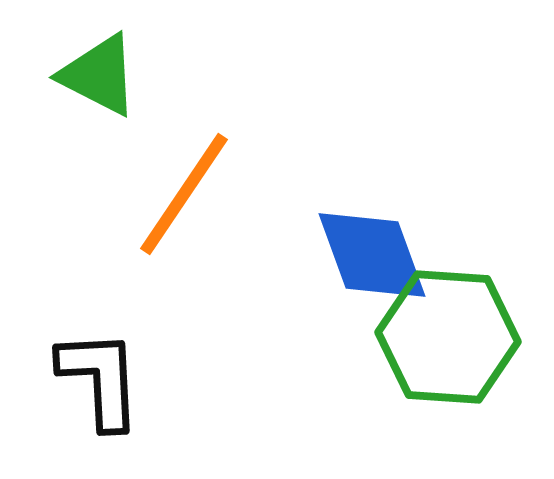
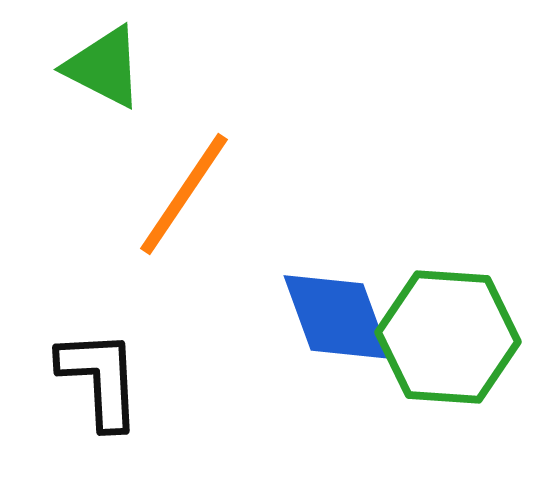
green triangle: moved 5 px right, 8 px up
blue diamond: moved 35 px left, 62 px down
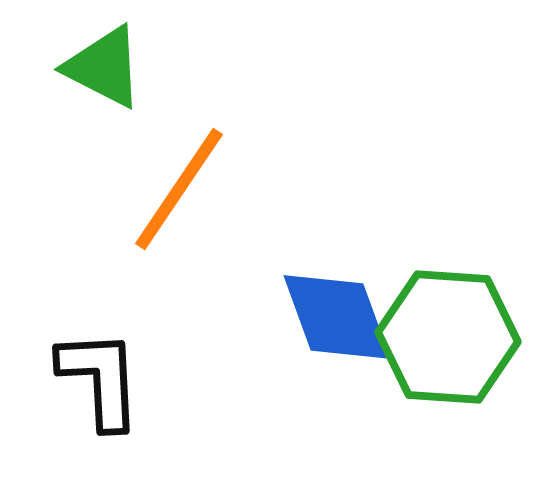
orange line: moved 5 px left, 5 px up
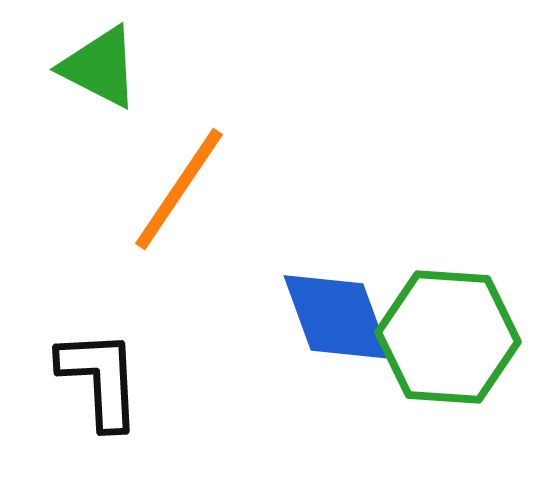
green triangle: moved 4 px left
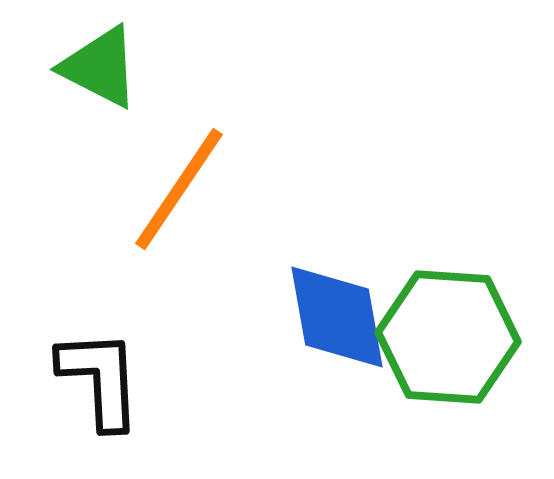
blue diamond: rotated 10 degrees clockwise
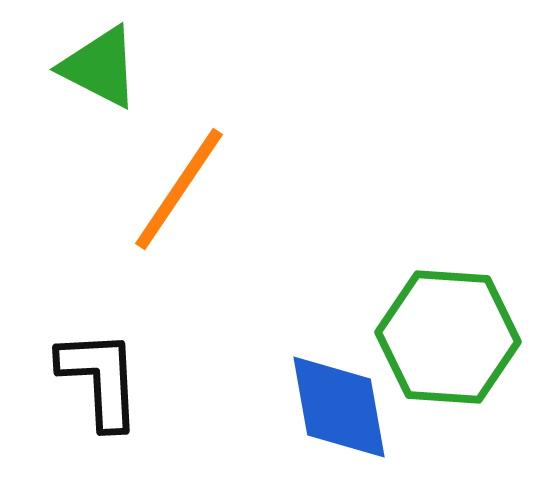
blue diamond: moved 2 px right, 90 px down
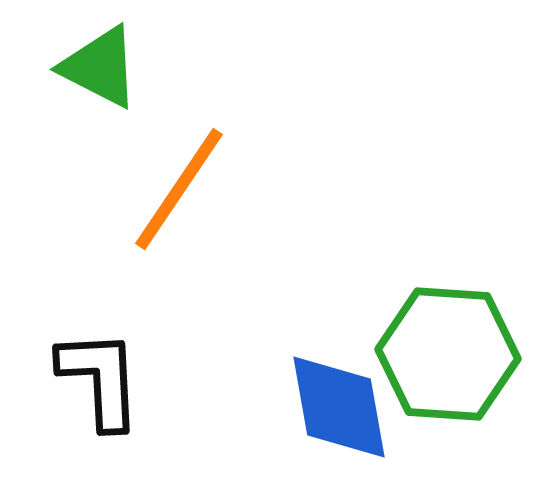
green hexagon: moved 17 px down
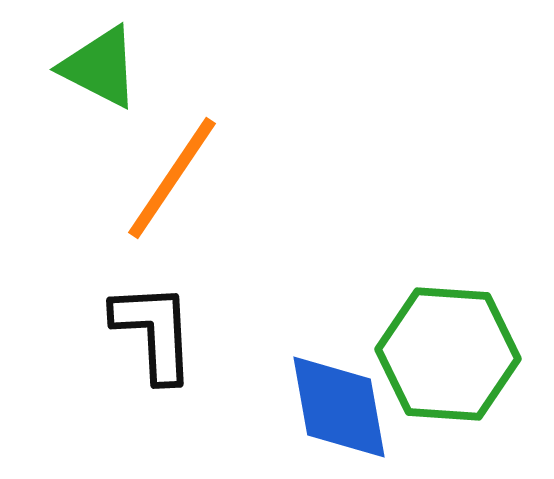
orange line: moved 7 px left, 11 px up
black L-shape: moved 54 px right, 47 px up
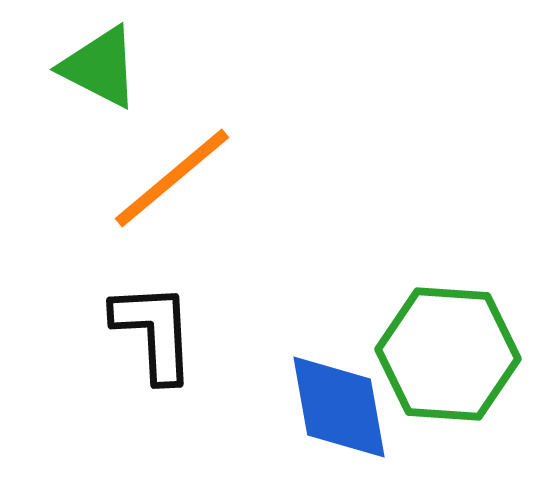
orange line: rotated 16 degrees clockwise
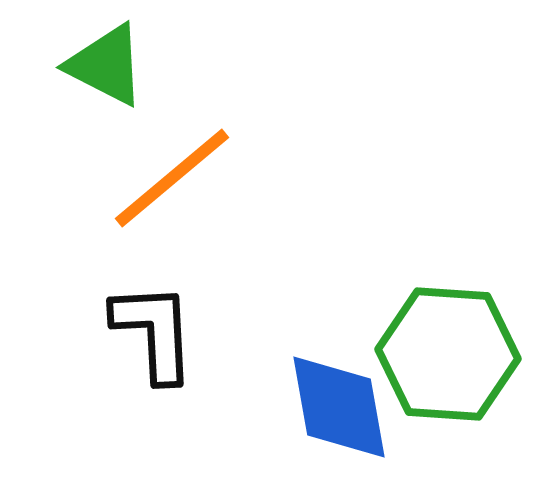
green triangle: moved 6 px right, 2 px up
